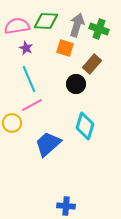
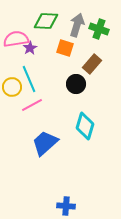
pink semicircle: moved 1 px left, 13 px down
purple star: moved 4 px right; rotated 16 degrees clockwise
yellow circle: moved 36 px up
blue trapezoid: moved 3 px left, 1 px up
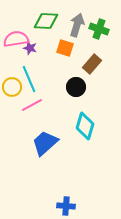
purple star: rotated 24 degrees counterclockwise
black circle: moved 3 px down
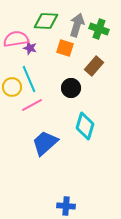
brown rectangle: moved 2 px right, 2 px down
black circle: moved 5 px left, 1 px down
